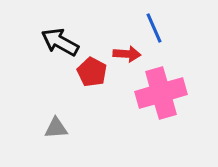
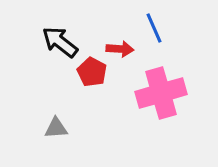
black arrow: rotated 9 degrees clockwise
red arrow: moved 7 px left, 5 px up
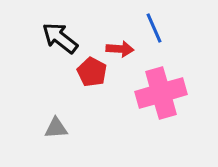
black arrow: moved 4 px up
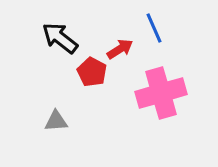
red arrow: rotated 36 degrees counterclockwise
gray triangle: moved 7 px up
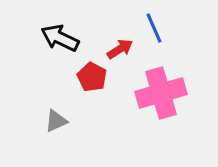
black arrow: rotated 12 degrees counterclockwise
red pentagon: moved 5 px down
gray triangle: rotated 20 degrees counterclockwise
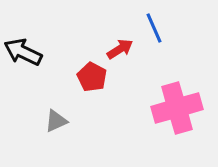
black arrow: moved 37 px left, 14 px down
pink cross: moved 16 px right, 15 px down
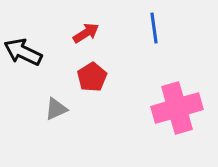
blue line: rotated 16 degrees clockwise
red arrow: moved 34 px left, 16 px up
red pentagon: rotated 12 degrees clockwise
gray triangle: moved 12 px up
